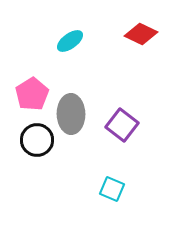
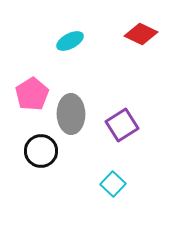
cyan ellipse: rotated 8 degrees clockwise
purple square: rotated 20 degrees clockwise
black circle: moved 4 px right, 11 px down
cyan square: moved 1 px right, 5 px up; rotated 20 degrees clockwise
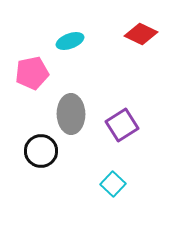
cyan ellipse: rotated 8 degrees clockwise
pink pentagon: moved 21 px up; rotated 20 degrees clockwise
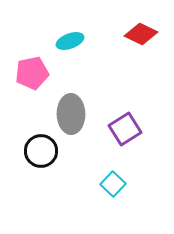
purple square: moved 3 px right, 4 px down
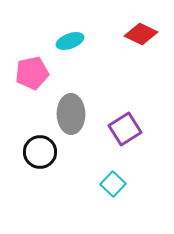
black circle: moved 1 px left, 1 px down
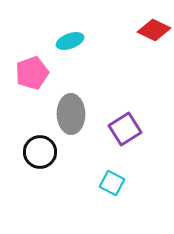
red diamond: moved 13 px right, 4 px up
pink pentagon: rotated 8 degrees counterclockwise
cyan square: moved 1 px left, 1 px up; rotated 15 degrees counterclockwise
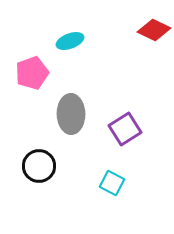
black circle: moved 1 px left, 14 px down
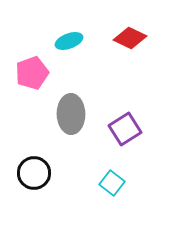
red diamond: moved 24 px left, 8 px down
cyan ellipse: moved 1 px left
black circle: moved 5 px left, 7 px down
cyan square: rotated 10 degrees clockwise
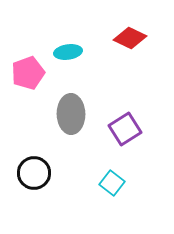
cyan ellipse: moved 1 px left, 11 px down; rotated 12 degrees clockwise
pink pentagon: moved 4 px left
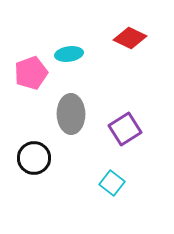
cyan ellipse: moved 1 px right, 2 px down
pink pentagon: moved 3 px right
black circle: moved 15 px up
